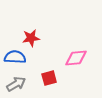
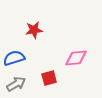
red star: moved 3 px right, 8 px up
blue semicircle: moved 1 px left, 1 px down; rotated 20 degrees counterclockwise
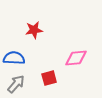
blue semicircle: rotated 20 degrees clockwise
gray arrow: rotated 18 degrees counterclockwise
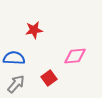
pink diamond: moved 1 px left, 2 px up
red square: rotated 21 degrees counterclockwise
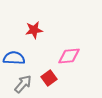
pink diamond: moved 6 px left
gray arrow: moved 7 px right
